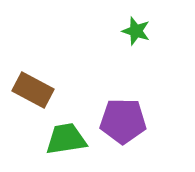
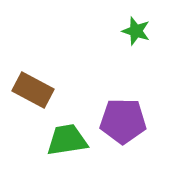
green trapezoid: moved 1 px right, 1 px down
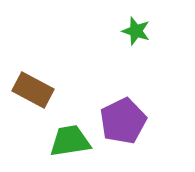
purple pentagon: rotated 27 degrees counterclockwise
green trapezoid: moved 3 px right, 1 px down
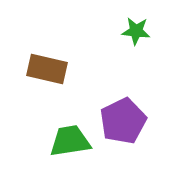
green star: rotated 12 degrees counterclockwise
brown rectangle: moved 14 px right, 21 px up; rotated 15 degrees counterclockwise
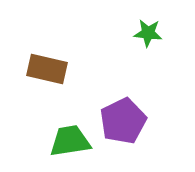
green star: moved 12 px right, 2 px down
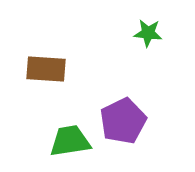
brown rectangle: moved 1 px left; rotated 9 degrees counterclockwise
